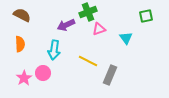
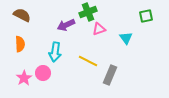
cyan arrow: moved 1 px right, 2 px down
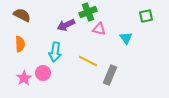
pink triangle: rotated 32 degrees clockwise
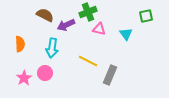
brown semicircle: moved 23 px right
cyan triangle: moved 4 px up
cyan arrow: moved 3 px left, 4 px up
pink circle: moved 2 px right
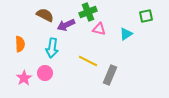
cyan triangle: rotated 32 degrees clockwise
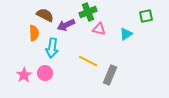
orange semicircle: moved 14 px right, 11 px up
pink star: moved 3 px up
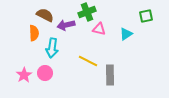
green cross: moved 1 px left
purple arrow: rotated 12 degrees clockwise
gray rectangle: rotated 24 degrees counterclockwise
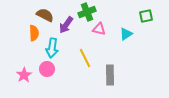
purple arrow: rotated 42 degrees counterclockwise
yellow line: moved 3 px left, 3 px up; rotated 36 degrees clockwise
pink circle: moved 2 px right, 4 px up
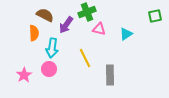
green square: moved 9 px right
pink circle: moved 2 px right
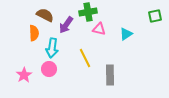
green cross: moved 1 px right; rotated 12 degrees clockwise
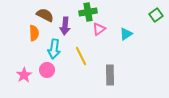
green square: moved 1 px right, 1 px up; rotated 24 degrees counterclockwise
purple arrow: moved 1 px left, 1 px down; rotated 30 degrees counterclockwise
pink triangle: rotated 48 degrees counterclockwise
cyan arrow: moved 2 px right, 1 px down
yellow line: moved 4 px left, 2 px up
pink circle: moved 2 px left, 1 px down
